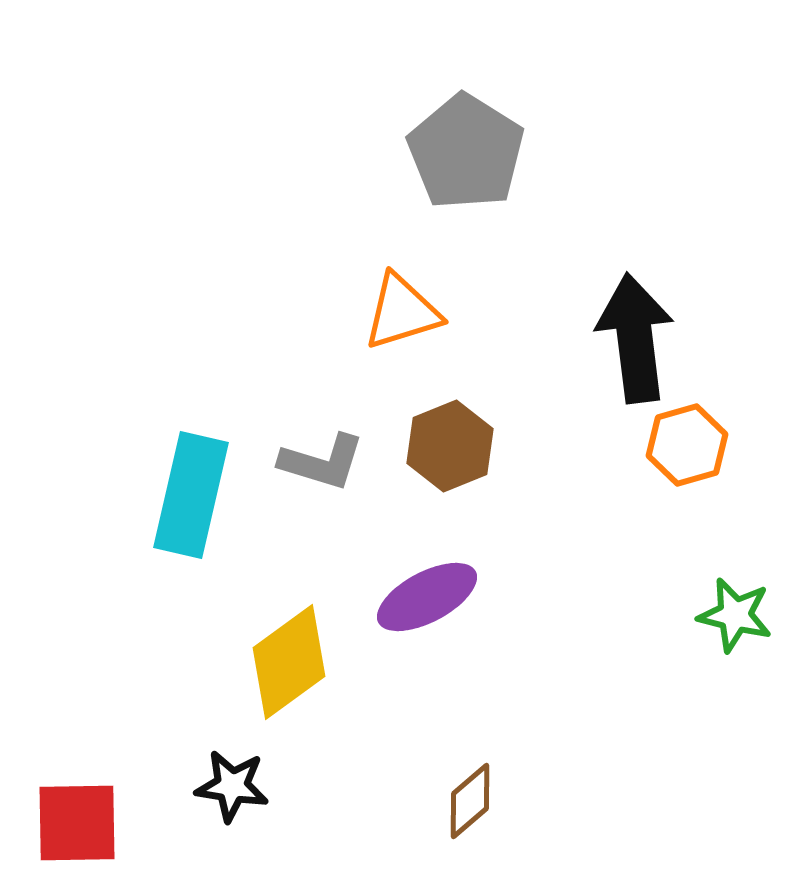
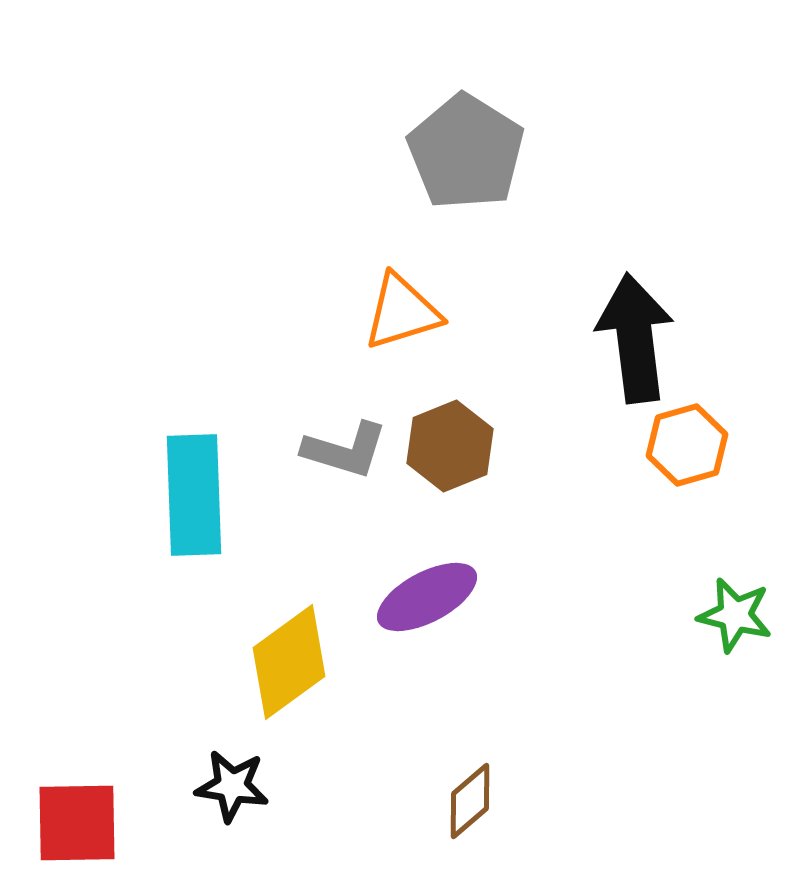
gray L-shape: moved 23 px right, 12 px up
cyan rectangle: moved 3 px right; rotated 15 degrees counterclockwise
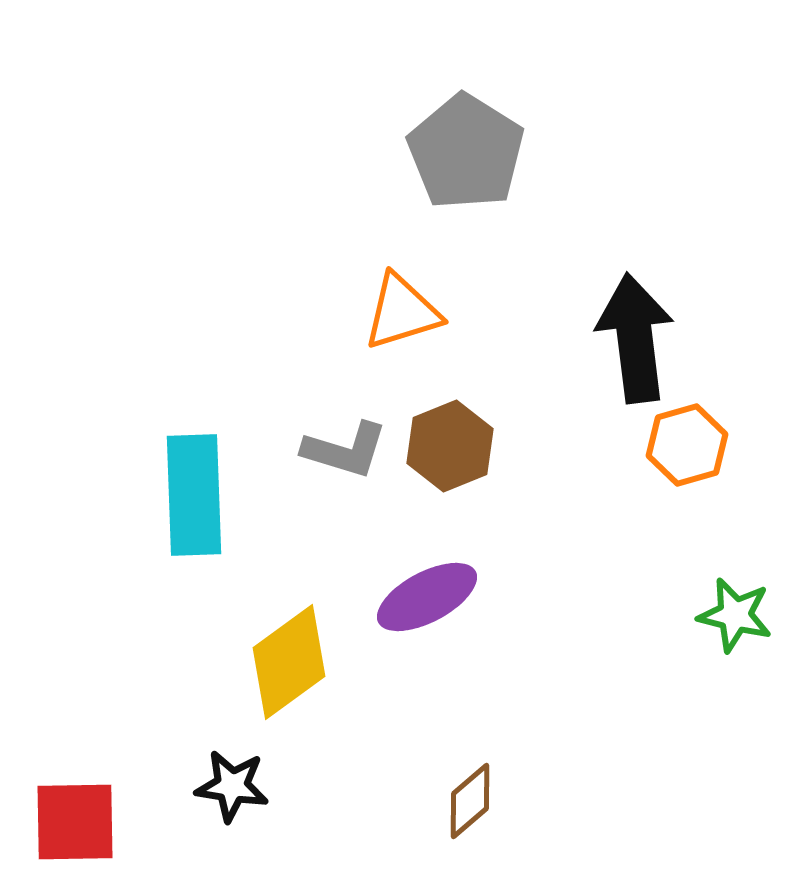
red square: moved 2 px left, 1 px up
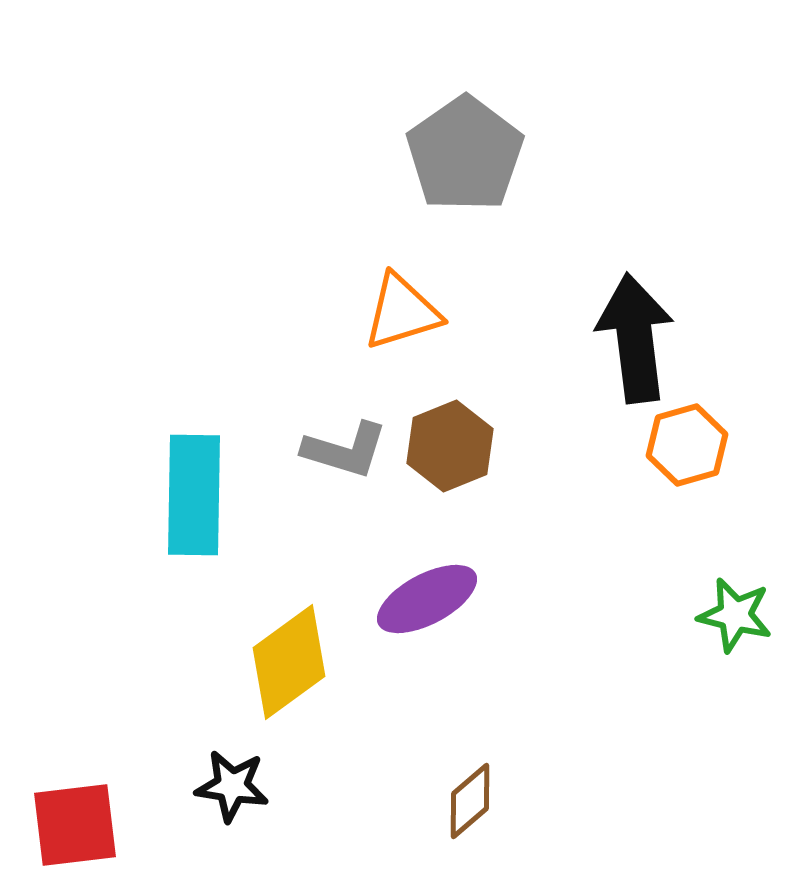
gray pentagon: moved 1 px left, 2 px down; rotated 5 degrees clockwise
cyan rectangle: rotated 3 degrees clockwise
purple ellipse: moved 2 px down
red square: moved 3 px down; rotated 6 degrees counterclockwise
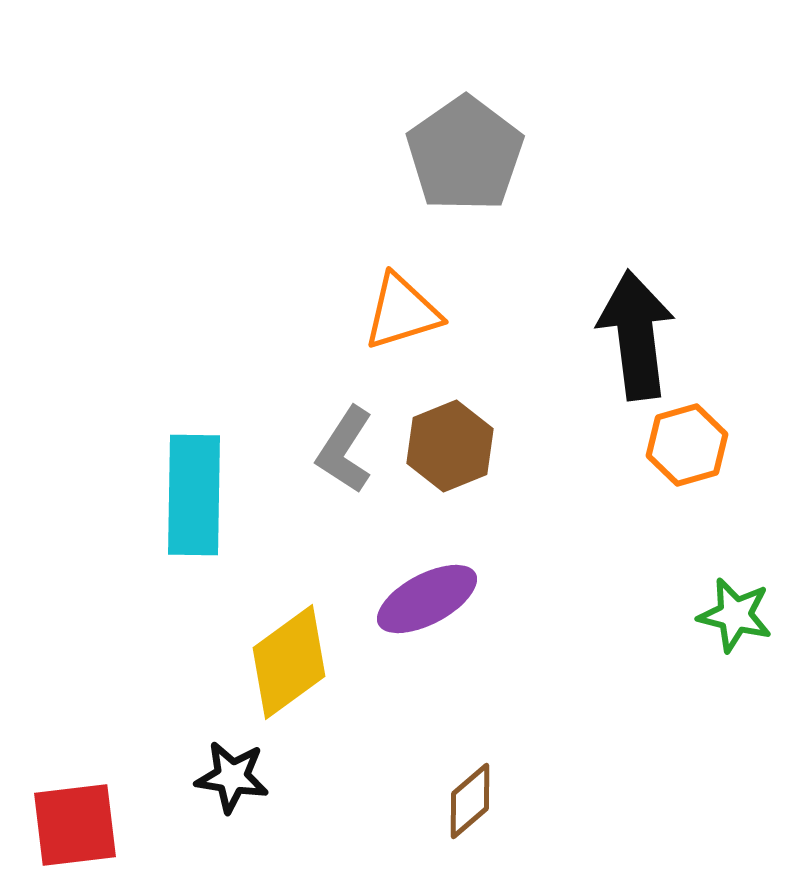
black arrow: moved 1 px right, 3 px up
gray L-shape: rotated 106 degrees clockwise
black star: moved 9 px up
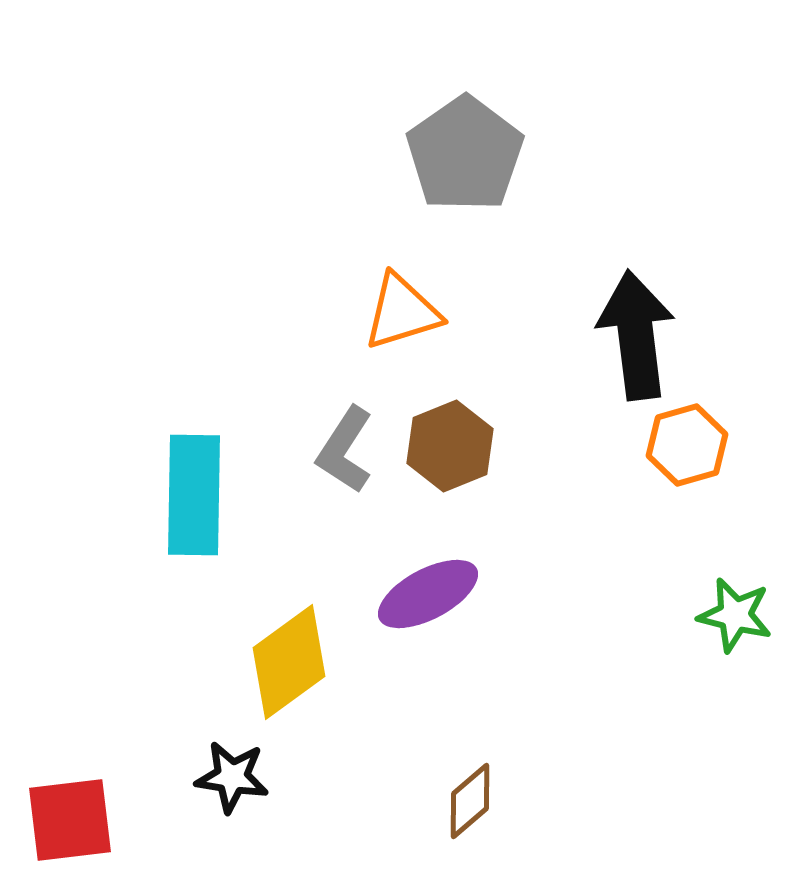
purple ellipse: moved 1 px right, 5 px up
red square: moved 5 px left, 5 px up
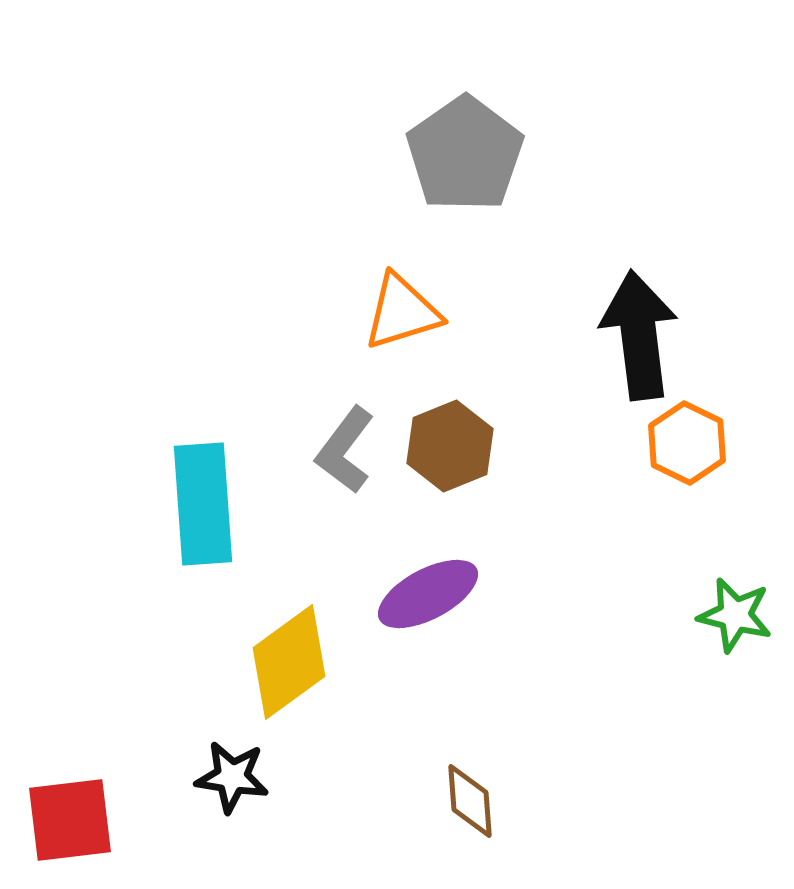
black arrow: moved 3 px right
orange hexagon: moved 2 px up; rotated 18 degrees counterclockwise
gray L-shape: rotated 4 degrees clockwise
cyan rectangle: moved 9 px right, 9 px down; rotated 5 degrees counterclockwise
brown diamond: rotated 54 degrees counterclockwise
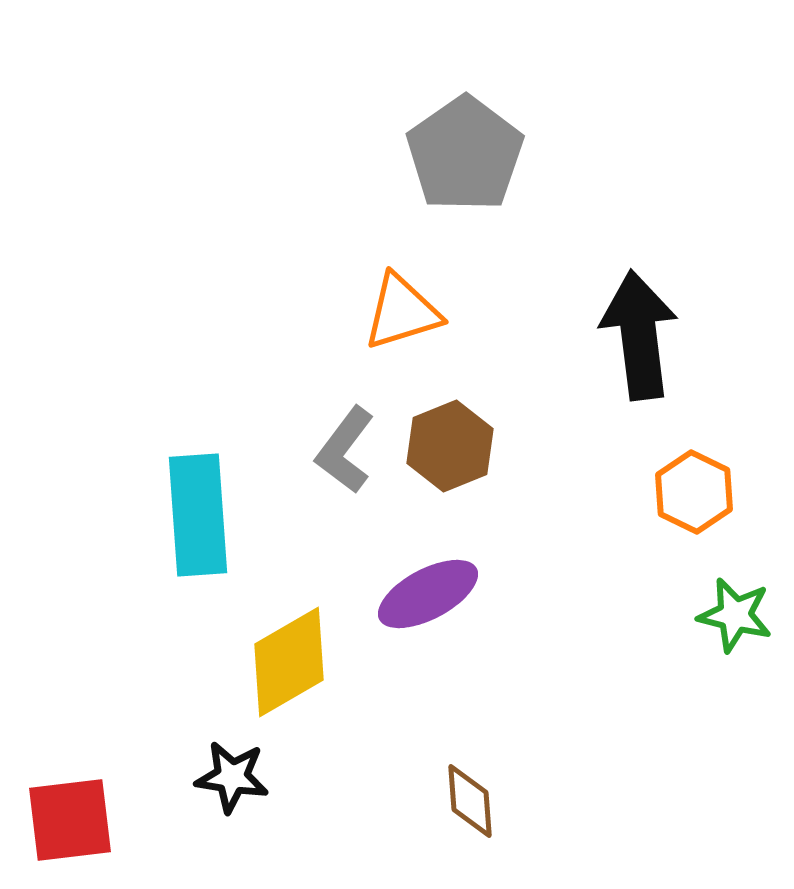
orange hexagon: moved 7 px right, 49 px down
cyan rectangle: moved 5 px left, 11 px down
yellow diamond: rotated 6 degrees clockwise
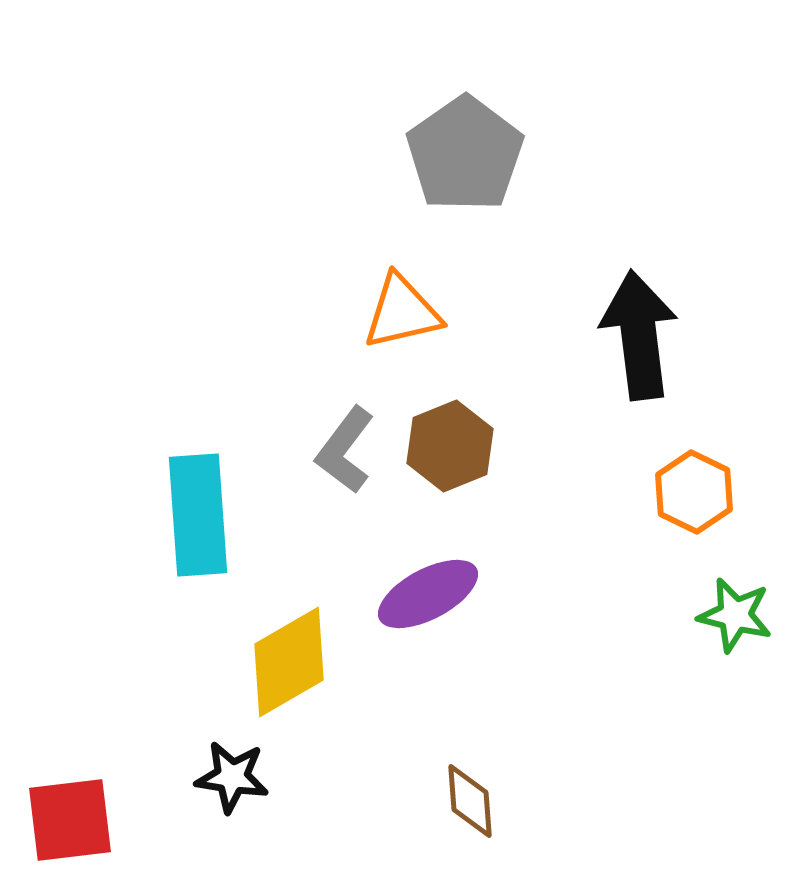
orange triangle: rotated 4 degrees clockwise
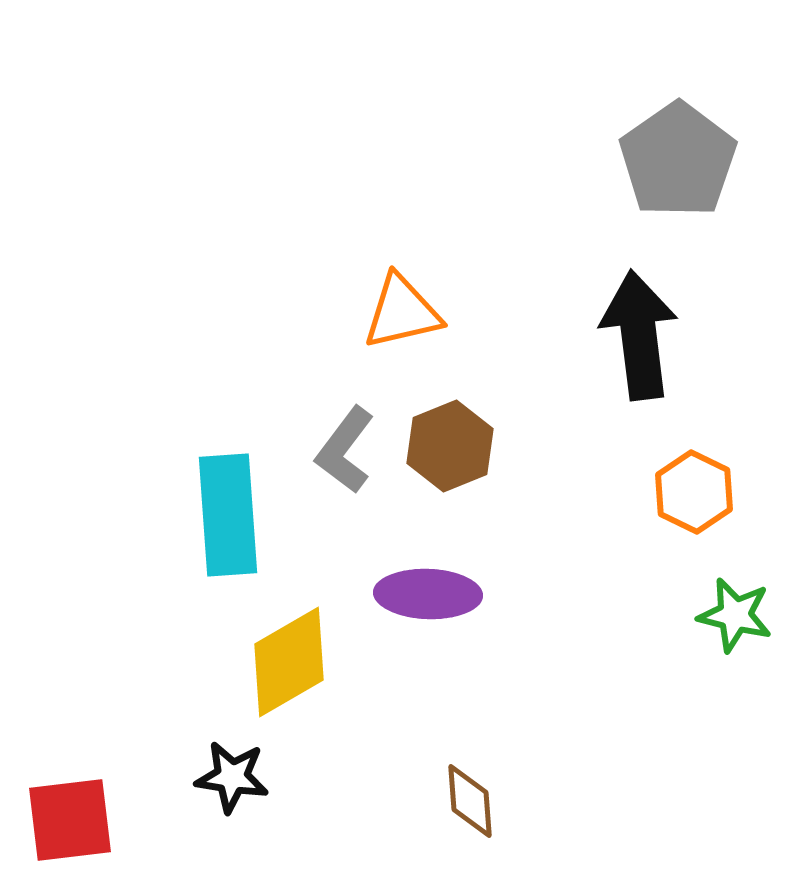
gray pentagon: moved 213 px right, 6 px down
cyan rectangle: moved 30 px right
purple ellipse: rotated 30 degrees clockwise
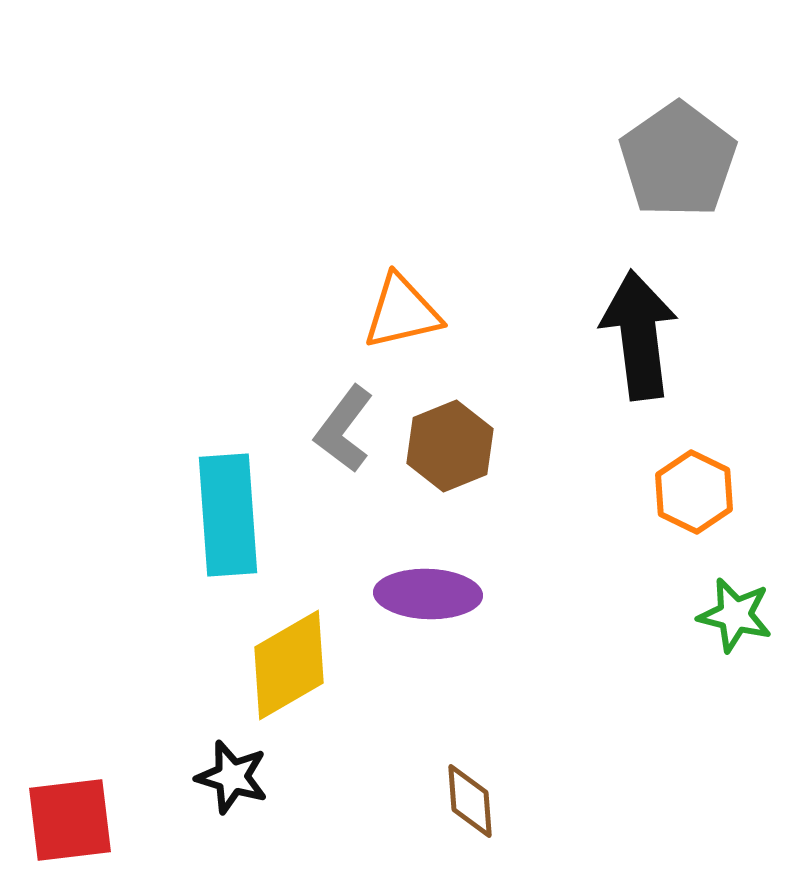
gray L-shape: moved 1 px left, 21 px up
yellow diamond: moved 3 px down
black star: rotated 8 degrees clockwise
